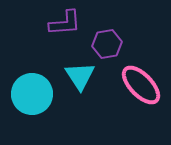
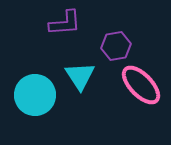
purple hexagon: moved 9 px right, 2 px down
cyan circle: moved 3 px right, 1 px down
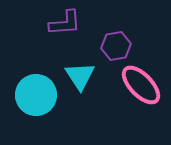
cyan circle: moved 1 px right
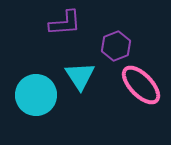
purple hexagon: rotated 12 degrees counterclockwise
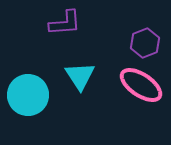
purple hexagon: moved 29 px right, 3 px up
pink ellipse: rotated 12 degrees counterclockwise
cyan circle: moved 8 px left
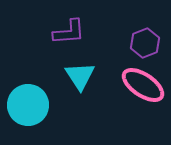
purple L-shape: moved 4 px right, 9 px down
pink ellipse: moved 2 px right
cyan circle: moved 10 px down
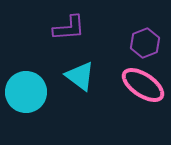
purple L-shape: moved 4 px up
cyan triangle: rotated 20 degrees counterclockwise
cyan circle: moved 2 px left, 13 px up
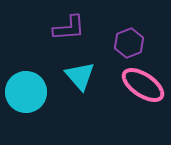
purple hexagon: moved 16 px left
cyan triangle: rotated 12 degrees clockwise
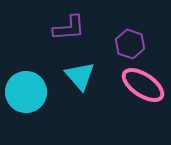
purple hexagon: moved 1 px right, 1 px down; rotated 20 degrees counterclockwise
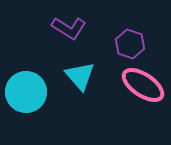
purple L-shape: rotated 36 degrees clockwise
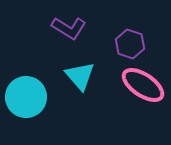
cyan circle: moved 5 px down
